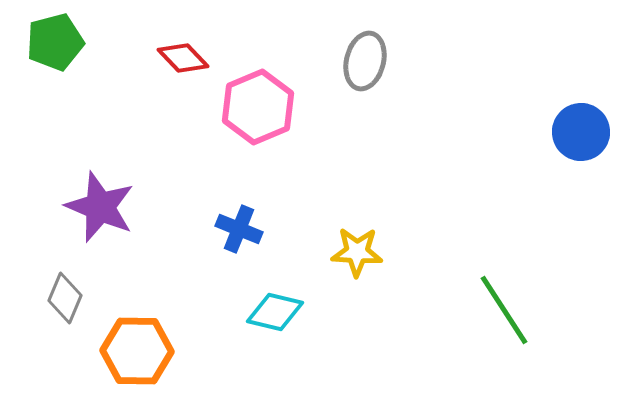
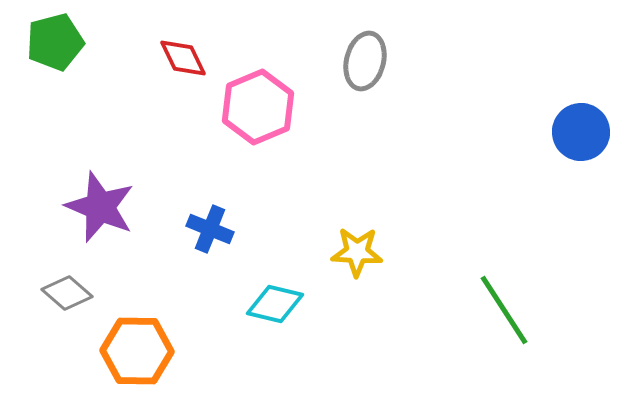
red diamond: rotated 18 degrees clockwise
blue cross: moved 29 px left
gray diamond: moved 2 px right, 5 px up; rotated 72 degrees counterclockwise
cyan diamond: moved 8 px up
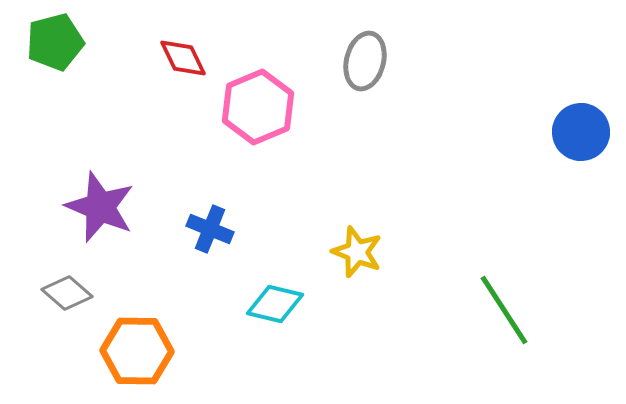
yellow star: rotated 18 degrees clockwise
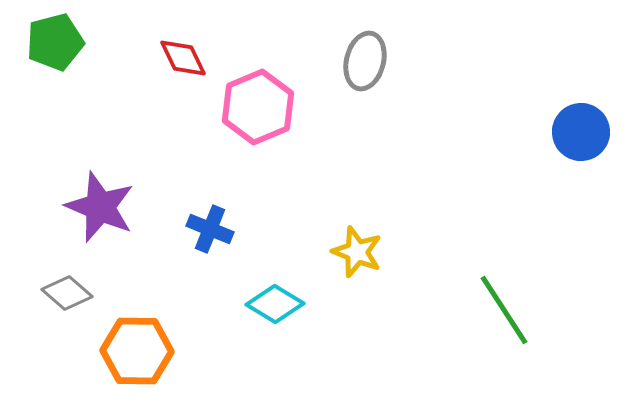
cyan diamond: rotated 18 degrees clockwise
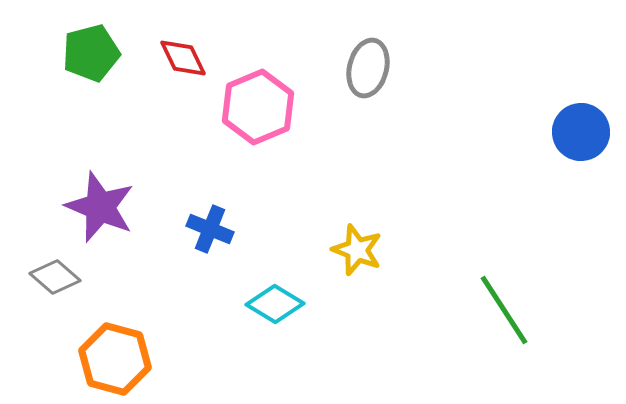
green pentagon: moved 36 px right, 11 px down
gray ellipse: moved 3 px right, 7 px down
yellow star: moved 2 px up
gray diamond: moved 12 px left, 16 px up
orange hexagon: moved 22 px left, 8 px down; rotated 14 degrees clockwise
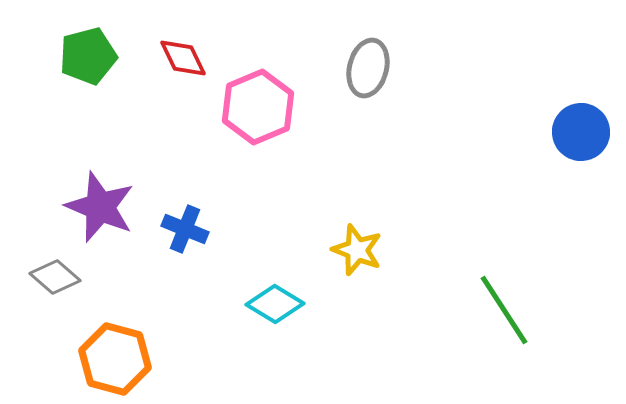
green pentagon: moved 3 px left, 3 px down
blue cross: moved 25 px left
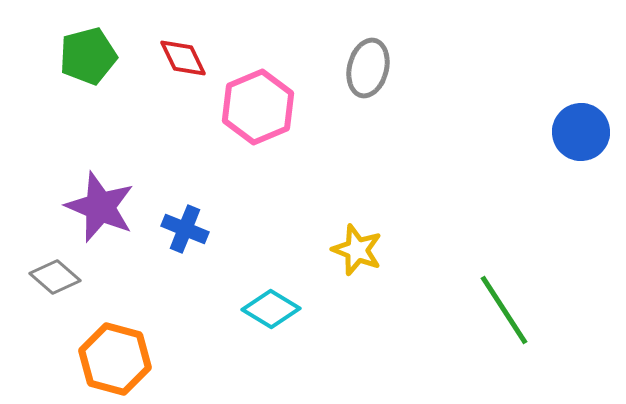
cyan diamond: moved 4 px left, 5 px down
